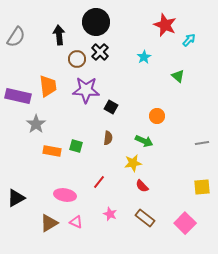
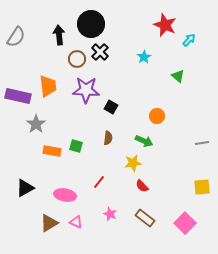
black circle: moved 5 px left, 2 px down
black triangle: moved 9 px right, 10 px up
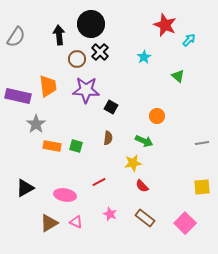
orange rectangle: moved 5 px up
red line: rotated 24 degrees clockwise
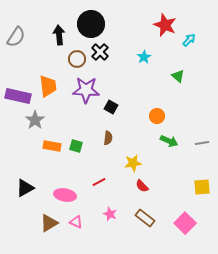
gray star: moved 1 px left, 4 px up
green arrow: moved 25 px right
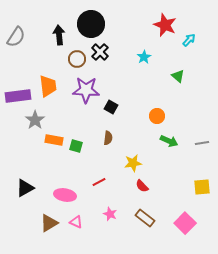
purple rectangle: rotated 20 degrees counterclockwise
orange rectangle: moved 2 px right, 6 px up
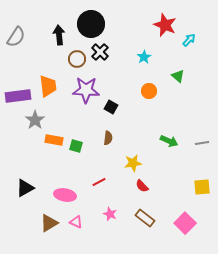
orange circle: moved 8 px left, 25 px up
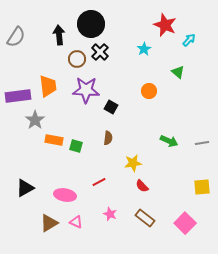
cyan star: moved 8 px up
green triangle: moved 4 px up
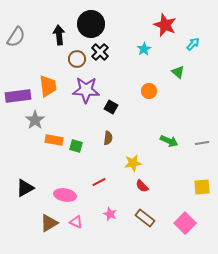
cyan arrow: moved 4 px right, 4 px down
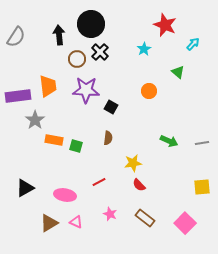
red semicircle: moved 3 px left, 1 px up
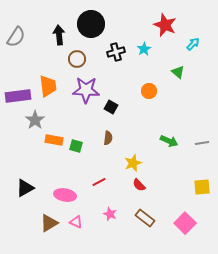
black cross: moved 16 px right; rotated 30 degrees clockwise
yellow star: rotated 12 degrees counterclockwise
